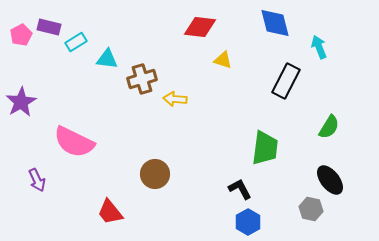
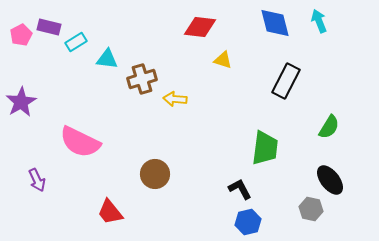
cyan arrow: moved 26 px up
pink semicircle: moved 6 px right
blue hexagon: rotated 15 degrees clockwise
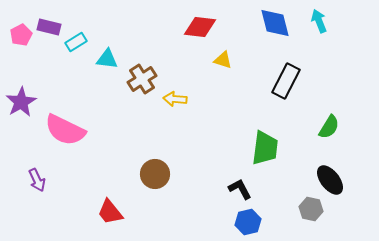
brown cross: rotated 16 degrees counterclockwise
pink semicircle: moved 15 px left, 12 px up
